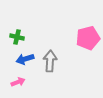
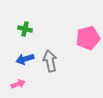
green cross: moved 8 px right, 8 px up
gray arrow: rotated 15 degrees counterclockwise
pink arrow: moved 2 px down
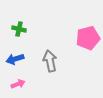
green cross: moved 6 px left
blue arrow: moved 10 px left
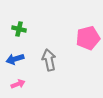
gray arrow: moved 1 px left, 1 px up
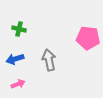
pink pentagon: rotated 20 degrees clockwise
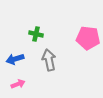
green cross: moved 17 px right, 5 px down
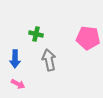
blue arrow: rotated 72 degrees counterclockwise
pink arrow: rotated 48 degrees clockwise
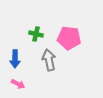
pink pentagon: moved 19 px left
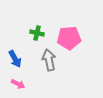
green cross: moved 1 px right, 1 px up
pink pentagon: rotated 10 degrees counterclockwise
blue arrow: rotated 30 degrees counterclockwise
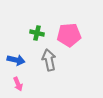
pink pentagon: moved 3 px up
blue arrow: moved 1 px right, 1 px down; rotated 48 degrees counterclockwise
pink arrow: rotated 40 degrees clockwise
